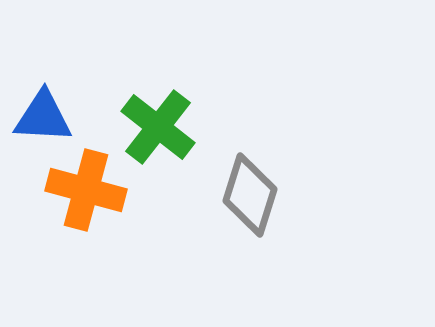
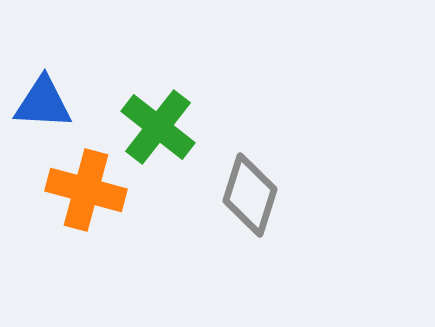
blue triangle: moved 14 px up
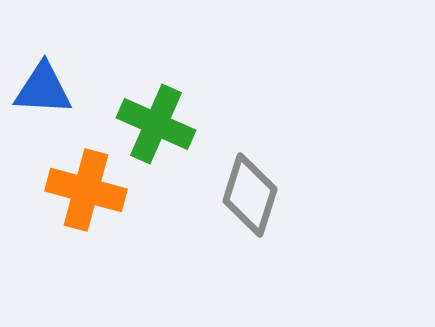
blue triangle: moved 14 px up
green cross: moved 2 px left, 3 px up; rotated 14 degrees counterclockwise
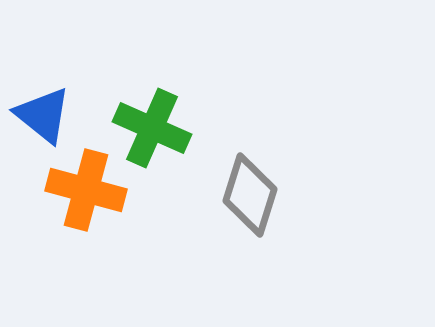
blue triangle: moved 26 px down; rotated 36 degrees clockwise
green cross: moved 4 px left, 4 px down
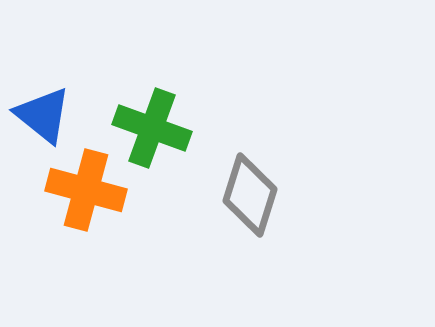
green cross: rotated 4 degrees counterclockwise
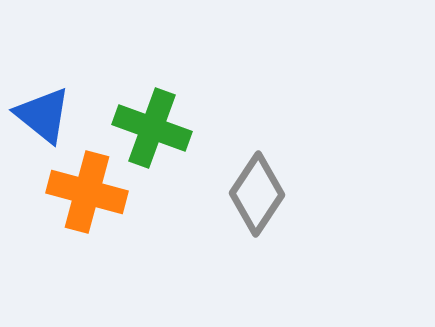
orange cross: moved 1 px right, 2 px down
gray diamond: moved 7 px right, 1 px up; rotated 16 degrees clockwise
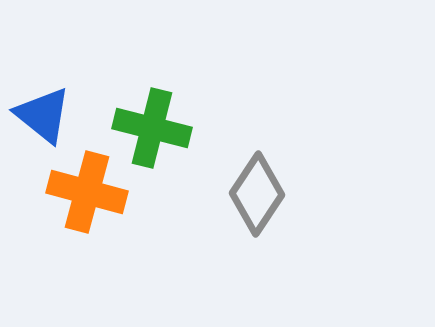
green cross: rotated 6 degrees counterclockwise
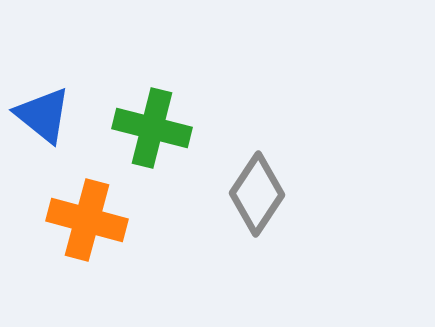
orange cross: moved 28 px down
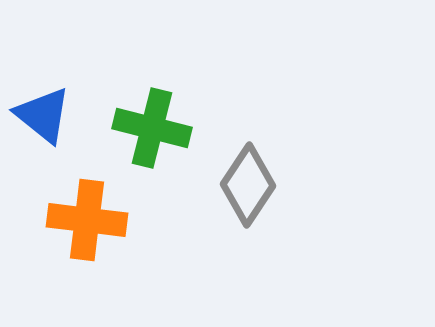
gray diamond: moved 9 px left, 9 px up
orange cross: rotated 8 degrees counterclockwise
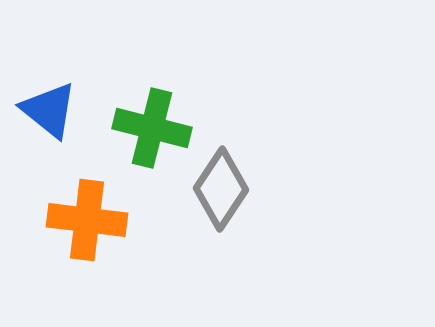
blue triangle: moved 6 px right, 5 px up
gray diamond: moved 27 px left, 4 px down
